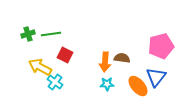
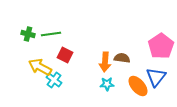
green cross: rotated 32 degrees clockwise
pink pentagon: rotated 20 degrees counterclockwise
cyan cross: moved 1 px left, 2 px up
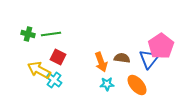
red square: moved 7 px left, 2 px down
orange arrow: moved 4 px left; rotated 24 degrees counterclockwise
yellow arrow: moved 1 px left, 3 px down
blue triangle: moved 7 px left, 18 px up
orange ellipse: moved 1 px left, 1 px up
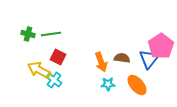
cyan star: moved 1 px right
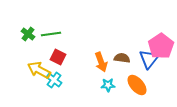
green cross: rotated 24 degrees clockwise
cyan star: moved 1 px down
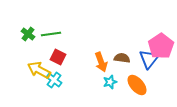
cyan star: moved 2 px right, 3 px up; rotated 16 degrees counterclockwise
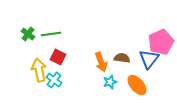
pink pentagon: moved 4 px up; rotated 10 degrees clockwise
yellow arrow: rotated 50 degrees clockwise
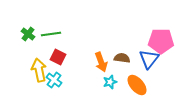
pink pentagon: moved 1 px up; rotated 25 degrees clockwise
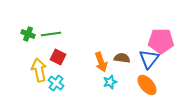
green cross: rotated 16 degrees counterclockwise
cyan cross: moved 2 px right, 3 px down
orange ellipse: moved 10 px right
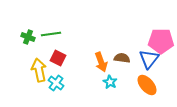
green cross: moved 3 px down
red square: moved 1 px down
cyan star: rotated 24 degrees counterclockwise
